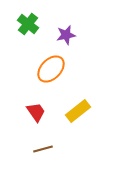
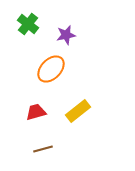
red trapezoid: rotated 70 degrees counterclockwise
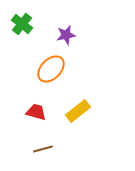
green cross: moved 6 px left
red trapezoid: rotated 30 degrees clockwise
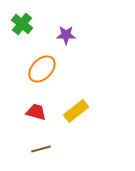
purple star: rotated 12 degrees clockwise
orange ellipse: moved 9 px left
yellow rectangle: moved 2 px left
brown line: moved 2 px left
